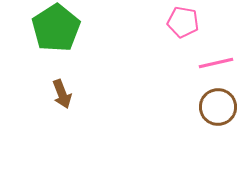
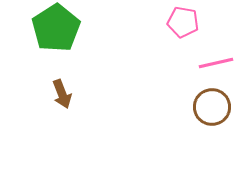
brown circle: moved 6 px left
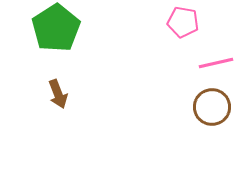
brown arrow: moved 4 px left
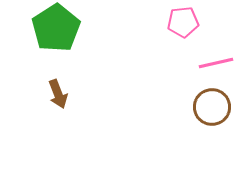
pink pentagon: rotated 16 degrees counterclockwise
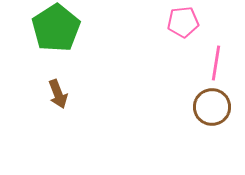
pink line: rotated 68 degrees counterclockwise
